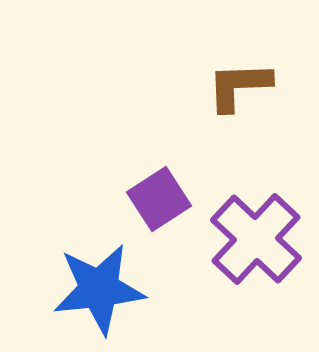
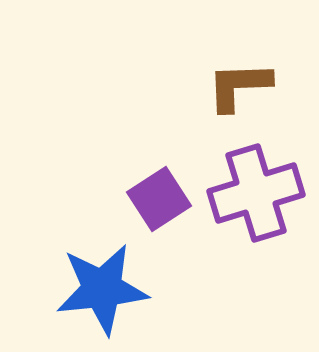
purple cross: moved 46 px up; rotated 30 degrees clockwise
blue star: moved 3 px right
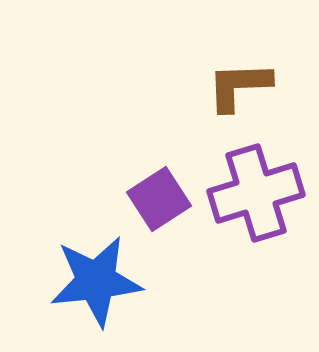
blue star: moved 6 px left, 8 px up
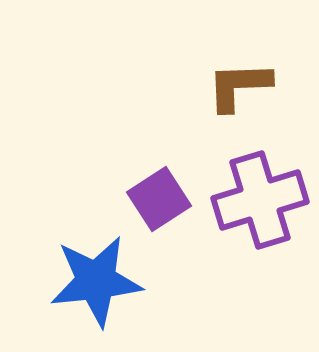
purple cross: moved 4 px right, 7 px down
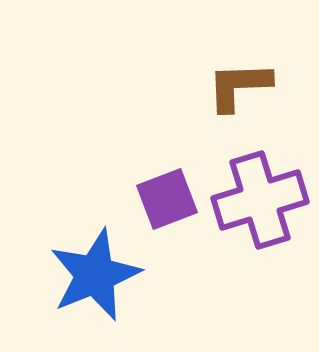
purple square: moved 8 px right; rotated 12 degrees clockwise
blue star: moved 1 px left, 6 px up; rotated 16 degrees counterclockwise
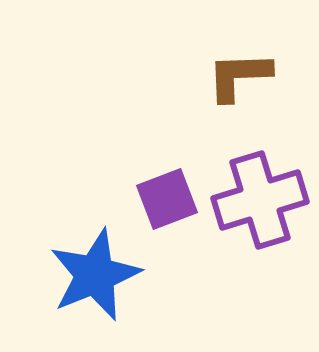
brown L-shape: moved 10 px up
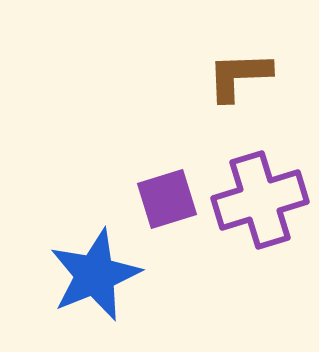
purple square: rotated 4 degrees clockwise
